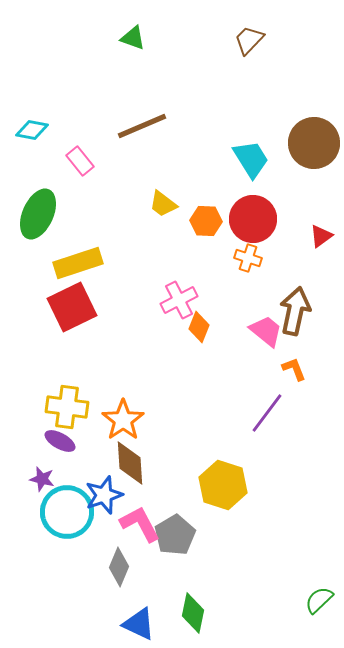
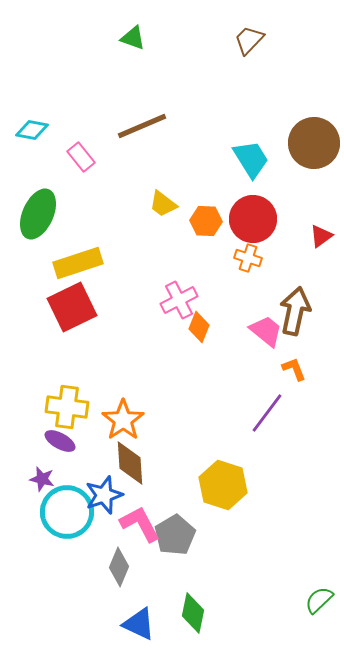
pink rectangle: moved 1 px right, 4 px up
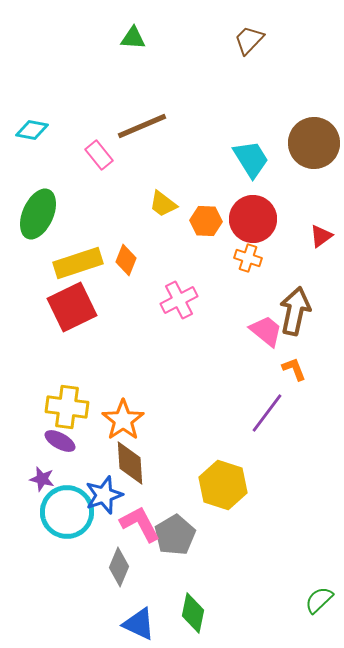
green triangle: rotated 16 degrees counterclockwise
pink rectangle: moved 18 px right, 2 px up
orange diamond: moved 73 px left, 67 px up
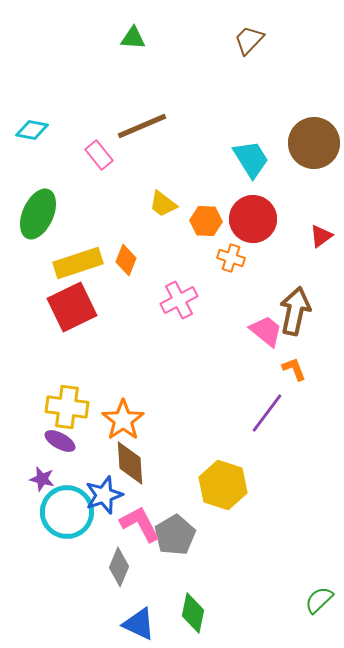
orange cross: moved 17 px left
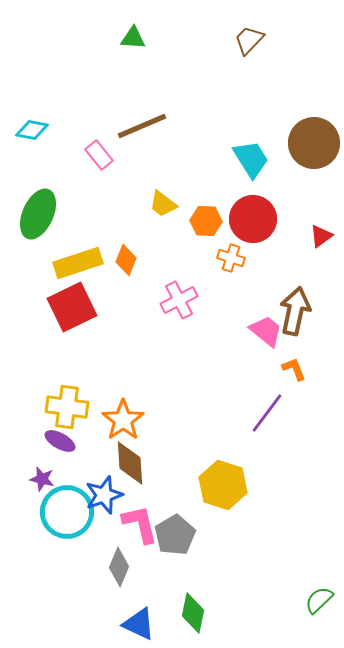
pink L-shape: rotated 15 degrees clockwise
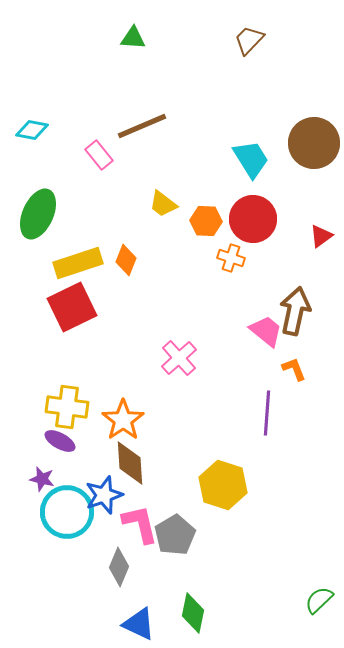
pink cross: moved 58 px down; rotated 15 degrees counterclockwise
purple line: rotated 33 degrees counterclockwise
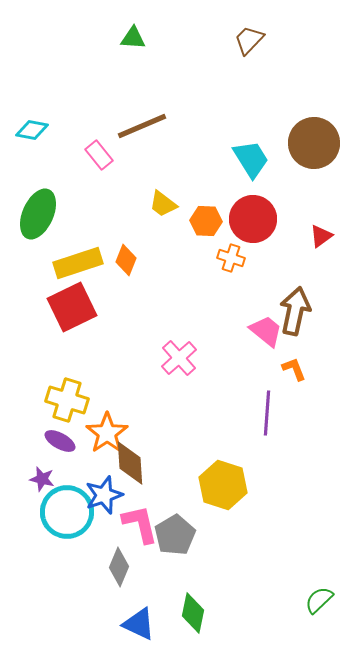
yellow cross: moved 7 px up; rotated 9 degrees clockwise
orange star: moved 16 px left, 13 px down
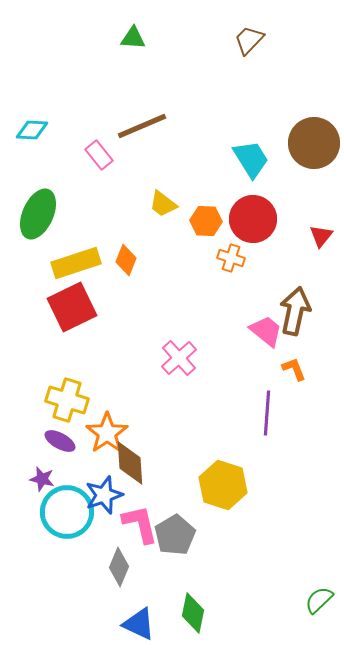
cyan diamond: rotated 8 degrees counterclockwise
red triangle: rotated 15 degrees counterclockwise
yellow rectangle: moved 2 px left
